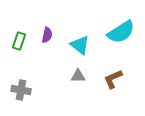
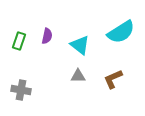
purple semicircle: moved 1 px down
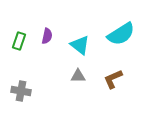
cyan semicircle: moved 2 px down
gray cross: moved 1 px down
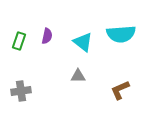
cyan semicircle: rotated 28 degrees clockwise
cyan triangle: moved 3 px right, 3 px up
brown L-shape: moved 7 px right, 11 px down
gray cross: rotated 18 degrees counterclockwise
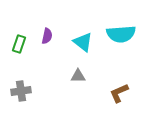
green rectangle: moved 3 px down
brown L-shape: moved 1 px left, 3 px down
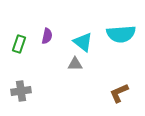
gray triangle: moved 3 px left, 12 px up
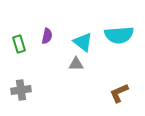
cyan semicircle: moved 2 px left, 1 px down
green rectangle: rotated 36 degrees counterclockwise
gray triangle: moved 1 px right
gray cross: moved 1 px up
